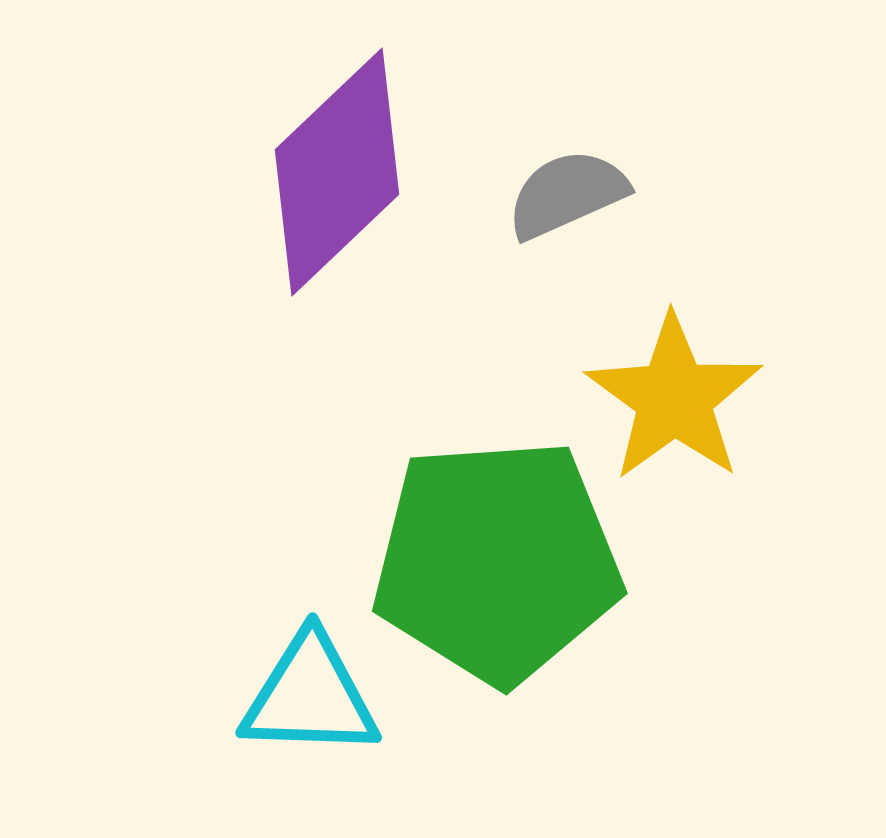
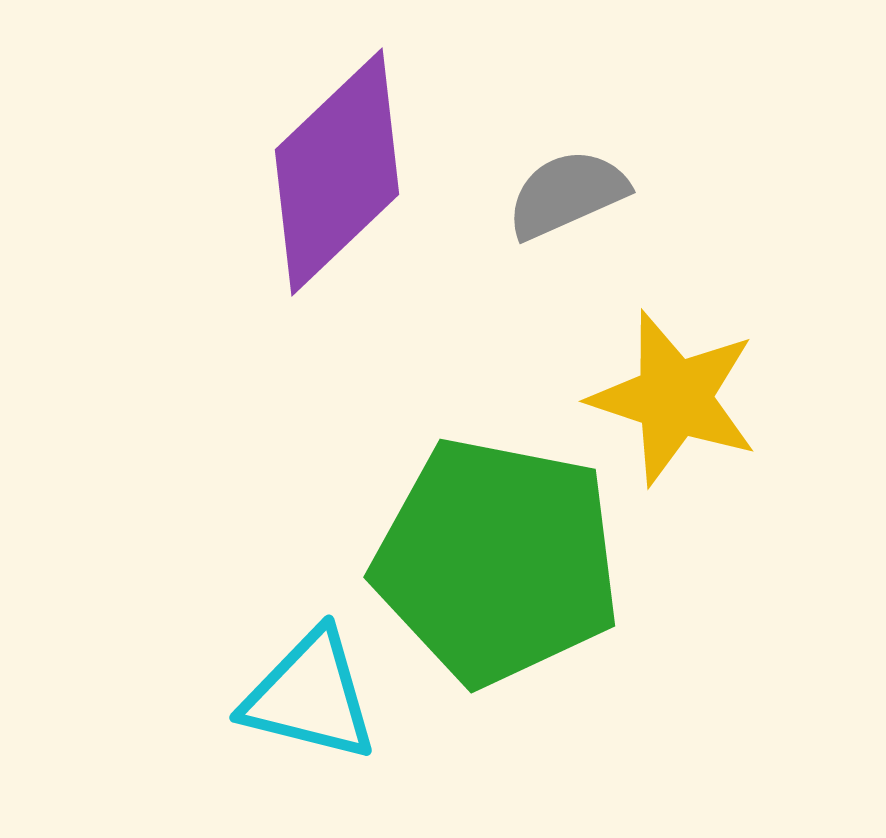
yellow star: rotated 18 degrees counterclockwise
green pentagon: rotated 15 degrees clockwise
cyan triangle: rotated 12 degrees clockwise
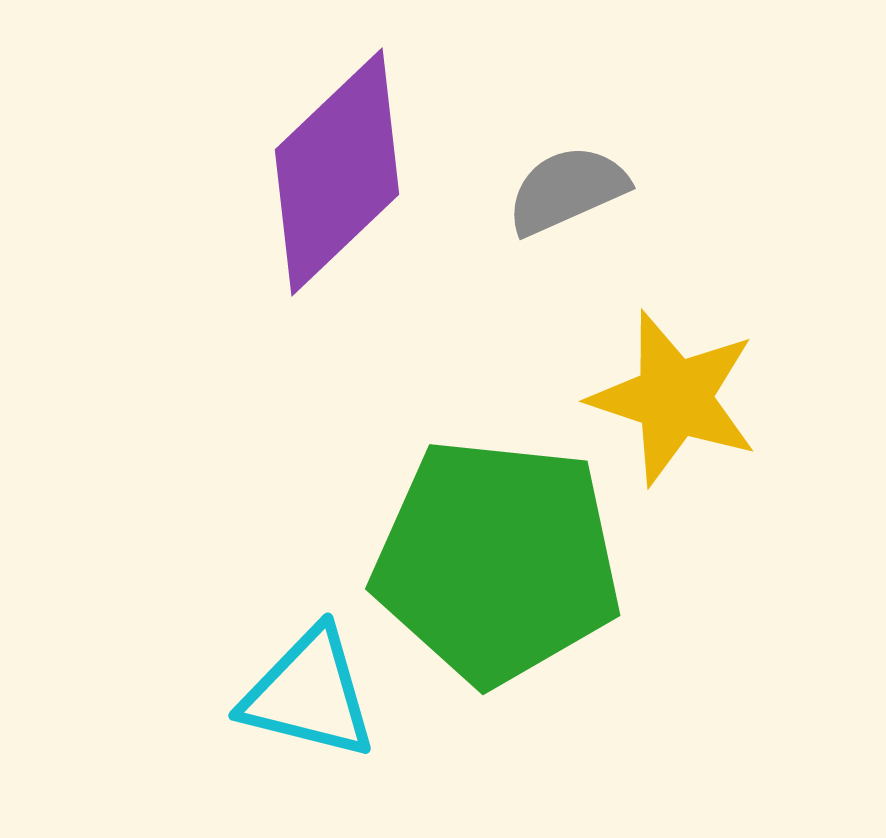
gray semicircle: moved 4 px up
green pentagon: rotated 5 degrees counterclockwise
cyan triangle: moved 1 px left, 2 px up
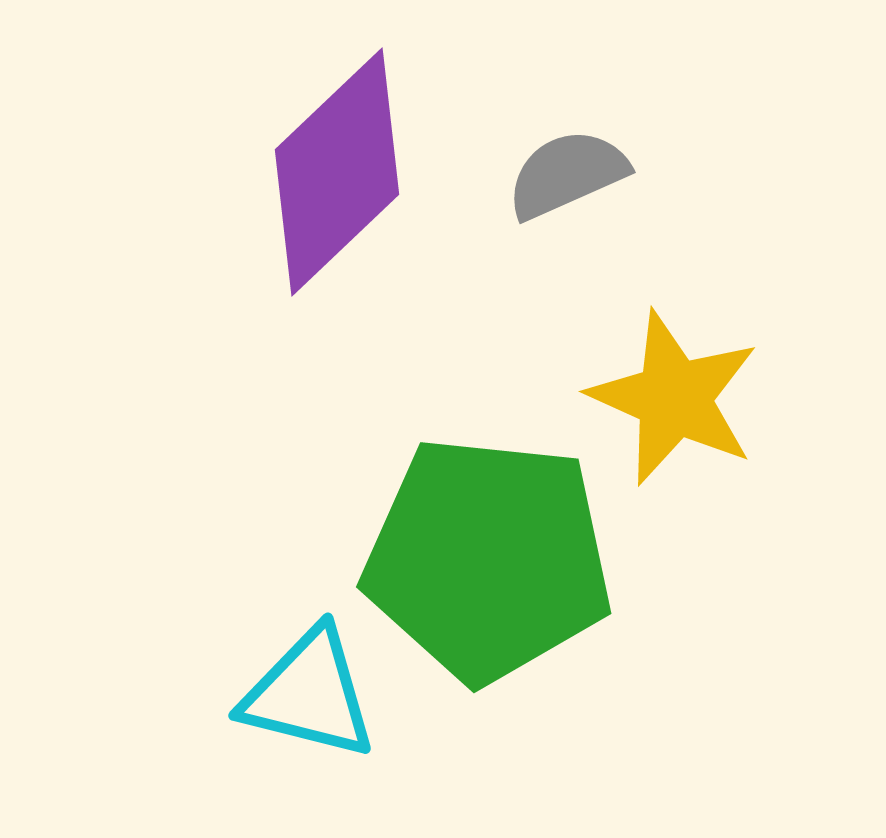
gray semicircle: moved 16 px up
yellow star: rotated 6 degrees clockwise
green pentagon: moved 9 px left, 2 px up
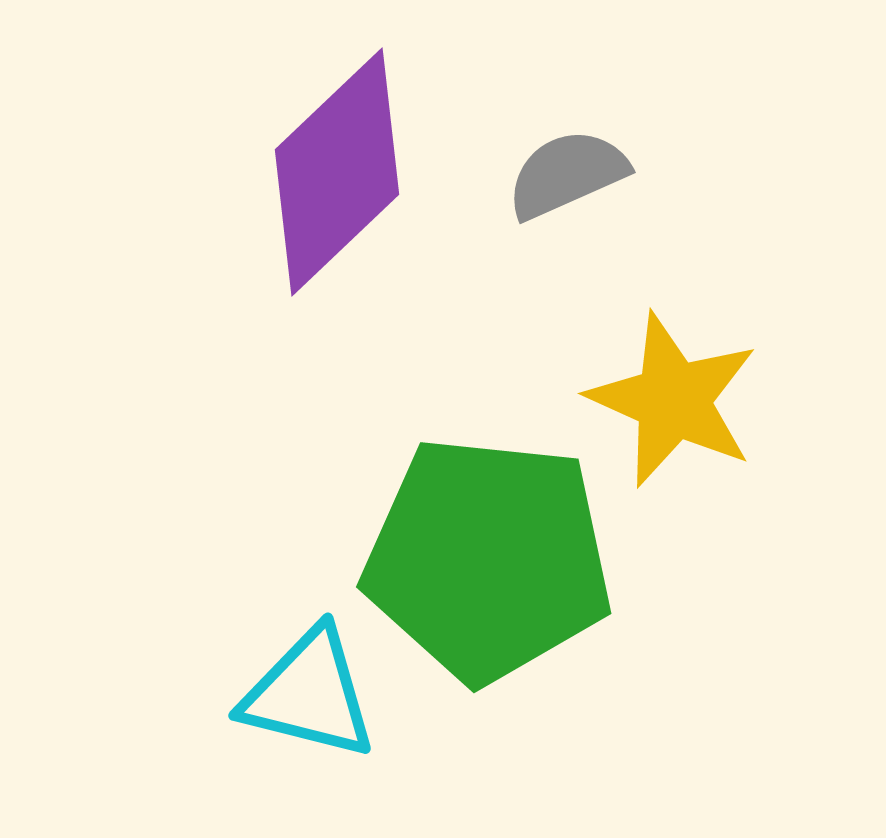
yellow star: moved 1 px left, 2 px down
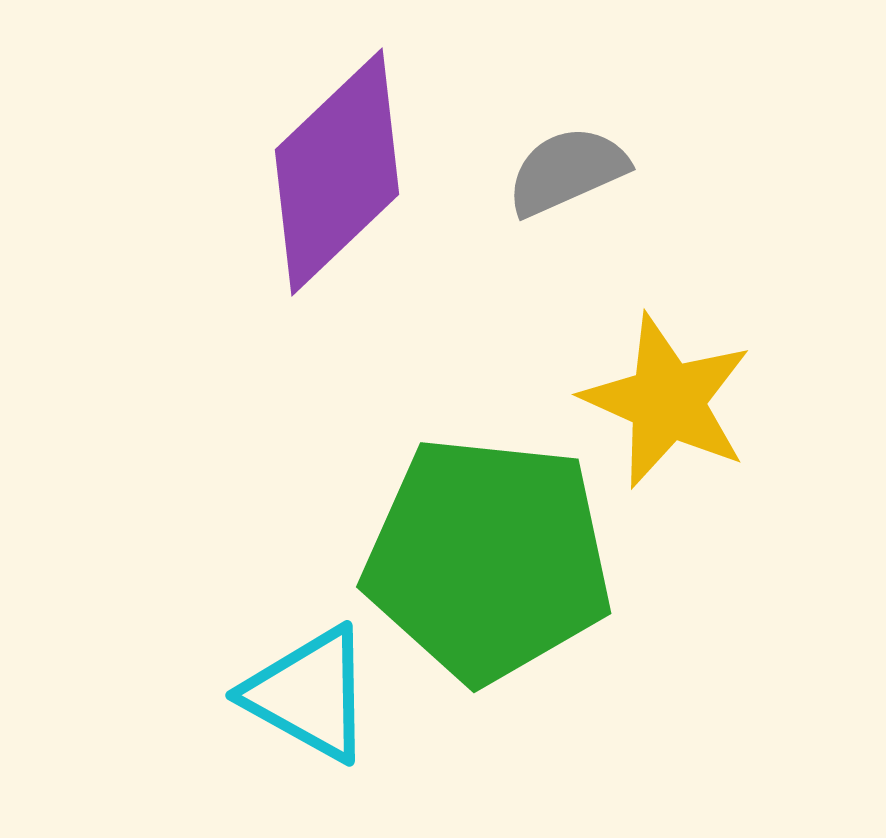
gray semicircle: moved 3 px up
yellow star: moved 6 px left, 1 px down
cyan triangle: rotated 15 degrees clockwise
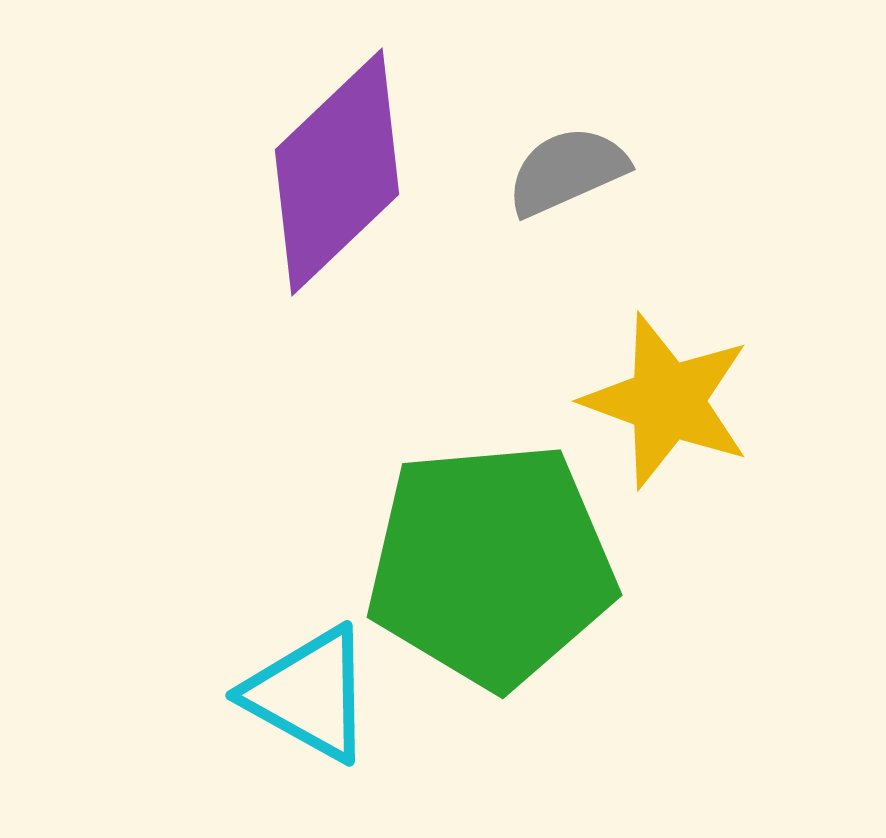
yellow star: rotated 4 degrees counterclockwise
green pentagon: moved 3 px right, 6 px down; rotated 11 degrees counterclockwise
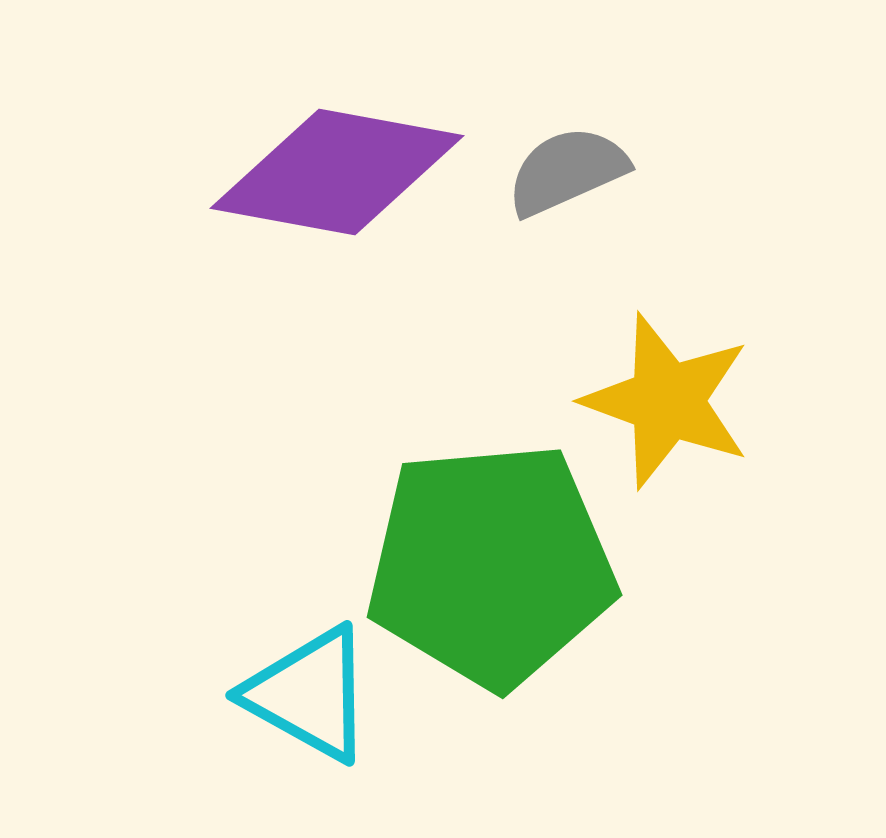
purple diamond: rotated 54 degrees clockwise
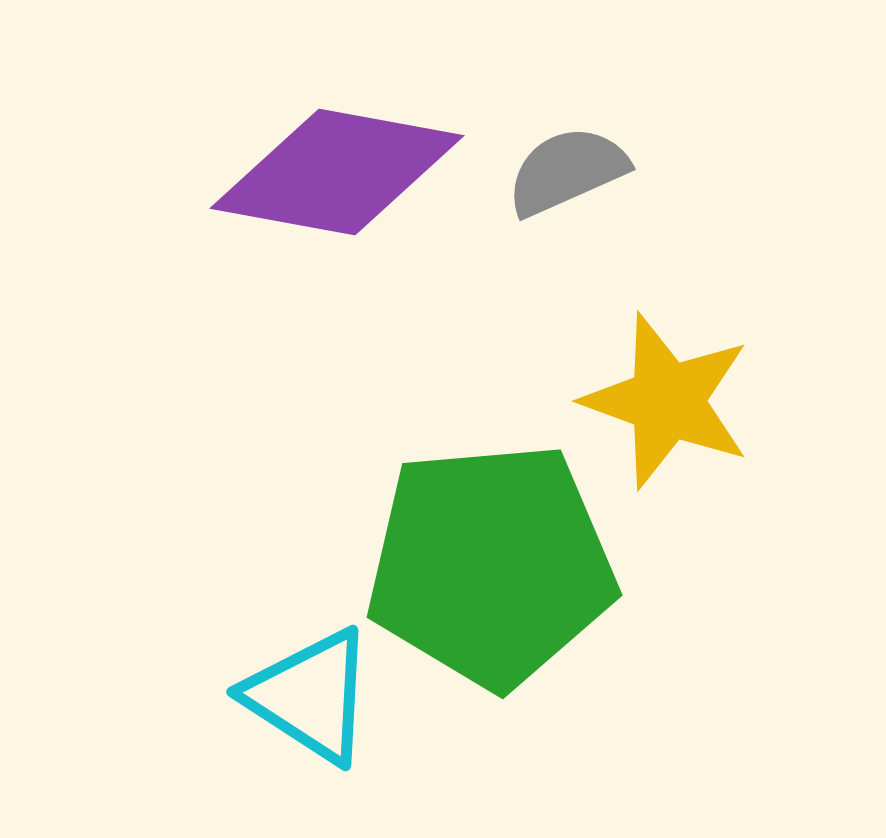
cyan triangle: moved 1 px right, 2 px down; rotated 4 degrees clockwise
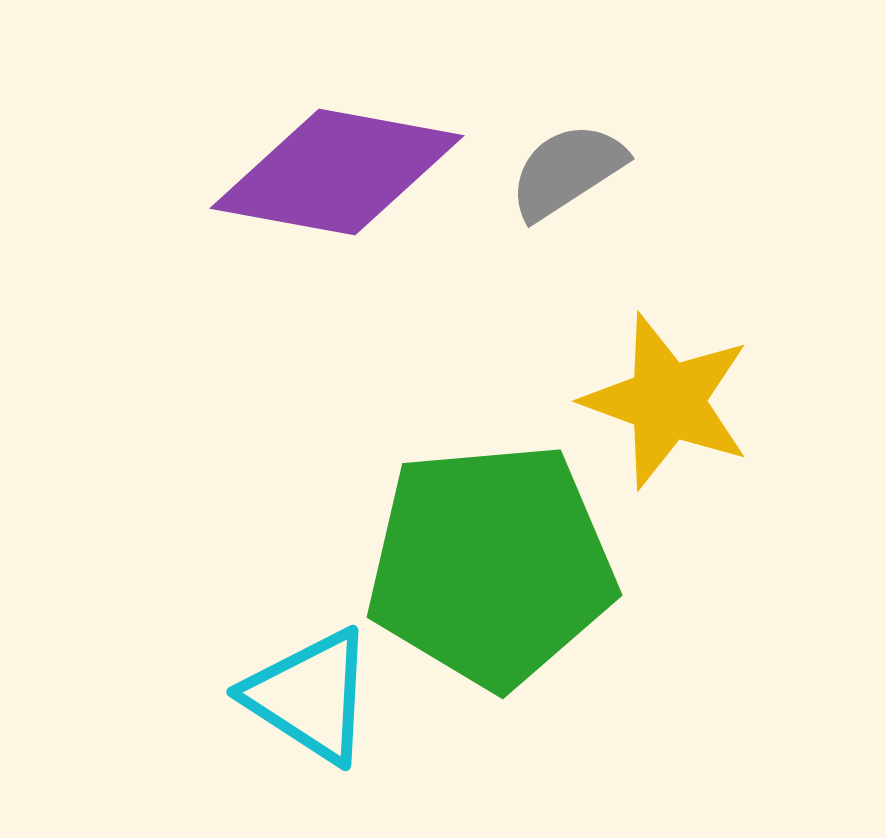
gray semicircle: rotated 9 degrees counterclockwise
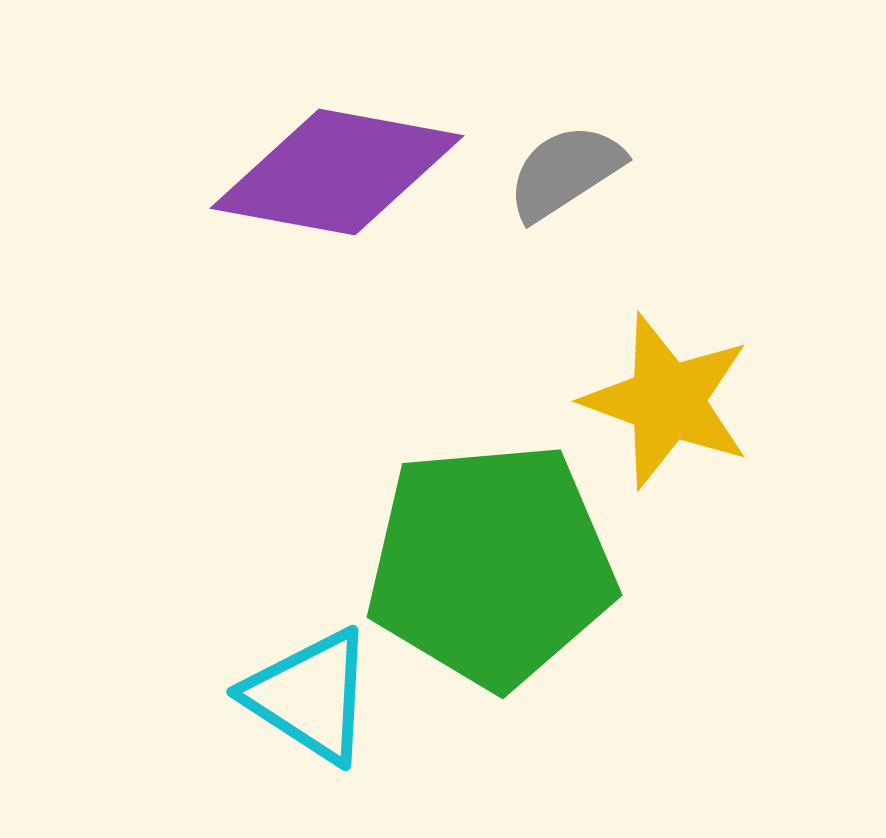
gray semicircle: moved 2 px left, 1 px down
